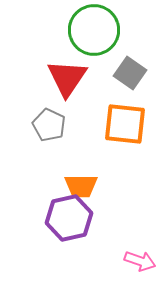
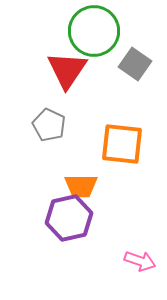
green circle: moved 1 px down
gray square: moved 5 px right, 9 px up
red triangle: moved 8 px up
orange square: moved 3 px left, 20 px down
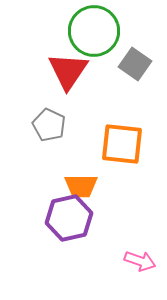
red triangle: moved 1 px right, 1 px down
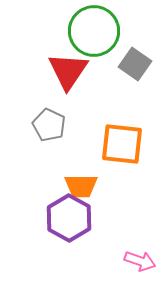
purple hexagon: rotated 18 degrees counterclockwise
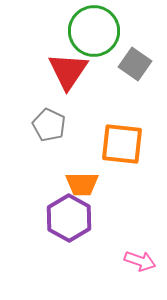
orange trapezoid: moved 1 px right, 2 px up
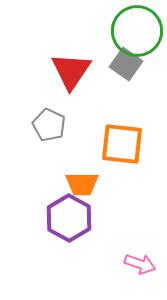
green circle: moved 43 px right
gray square: moved 9 px left
red triangle: moved 3 px right
pink arrow: moved 3 px down
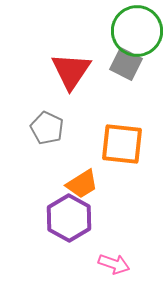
gray square: rotated 8 degrees counterclockwise
gray pentagon: moved 2 px left, 3 px down
orange trapezoid: rotated 32 degrees counterclockwise
pink arrow: moved 26 px left
